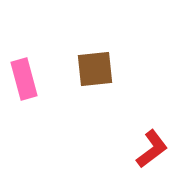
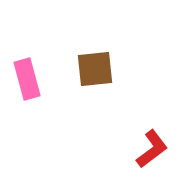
pink rectangle: moved 3 px right
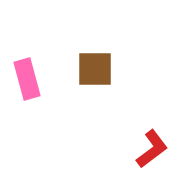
brown square: rotated 6 degrees clockwise
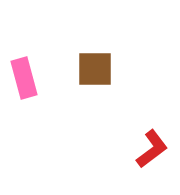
pink rectangle: moved 3 px left, 1 px up
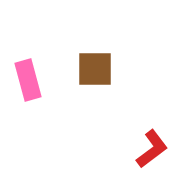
pink rectangle: moved 4 px right, 2 px down
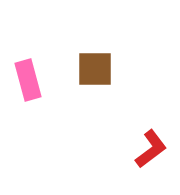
red L-shape: moved 1 px left
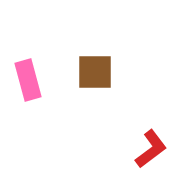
brown square: moved 3 px down
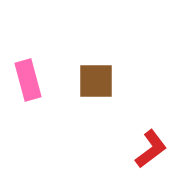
brown square: moved 1 px right, 9 px down
